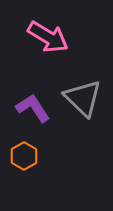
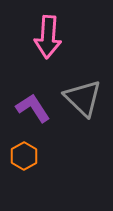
pink arrow: rotated 63 degrees clockwise
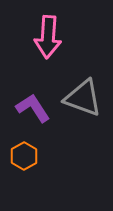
gray triangle: rotated 24 degrees counterclockwise
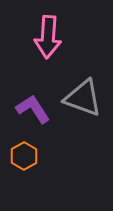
purple L-shape: moved 1 px down
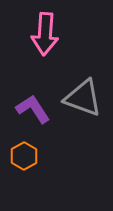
pink arrow: moved 3 px left, 3 px up
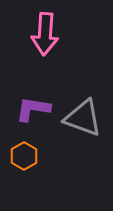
gray triangle: moved 20 px down
purple L-shape: rotated 48 degrees counterclockwise
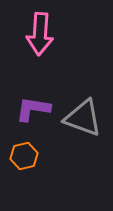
pink arrow: moved 5 px left
orange hexagon: rotated 16 degrees clockwise
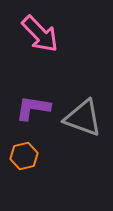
pink arrow: rotated 48 degrees counterclockwise
purple L-shape: moved 1 px up
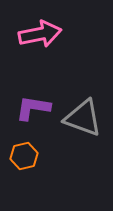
pink arrow: rotated 57 degrees counterclockwise
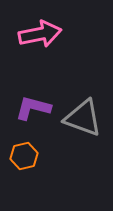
purple L-shape: rotated 6 degrees clockwise
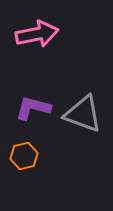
pink arrow: moved 3 px left
gray triangle: moved 4 px up
